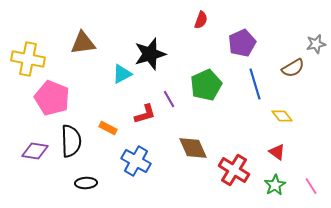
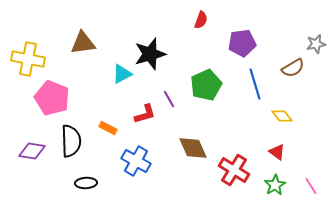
purple pentagon: rotated 16 degrees clockwise
purple diamond: moved 3 px left
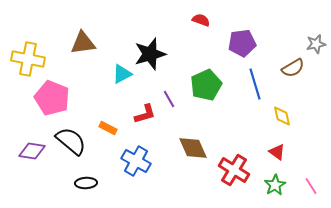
red semicircle: rotated 90 degrees counterclockwise
yellow diamond: rotated 25 degrees clockwise
black semicircle: rotated 48 degrees counterclockwise
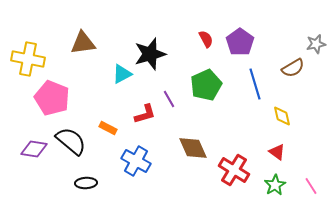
red semicircle: moved 5 px right, 19 px down; rotated 42 degrees clockwise
purple pentagon: moved 2 px left, 1 px up; rotated 28 degrees counterclockwise
purple diamond: moved 2 px right, 2 px up
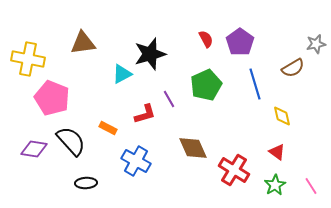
black semicircle: rotated 8 degrees clockwise
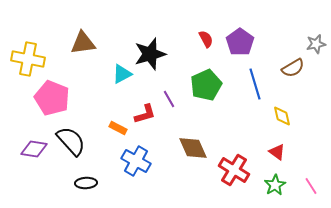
orange rectangle: moved 10 px right
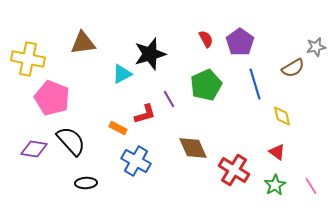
gray star: moved 3 px down
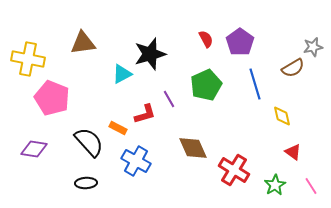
gray star: moved 3 px left
black semicircle: moved 18 px right, 1 px down
red triangle: moved 16 px right
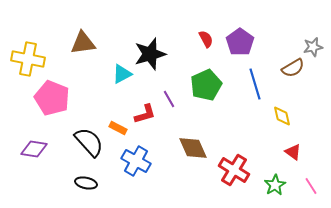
black ellipse: rotated 15 degrees clockwise
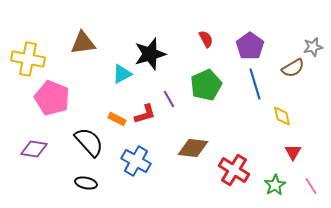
purple pentagon: moved 10 px right, 4 px down
orange rectangle: moved 1 px left, 9 px up
brown diamond: rotated 60 degrees counterclockwise
red triangle: rotated 24 degrees clockwise
